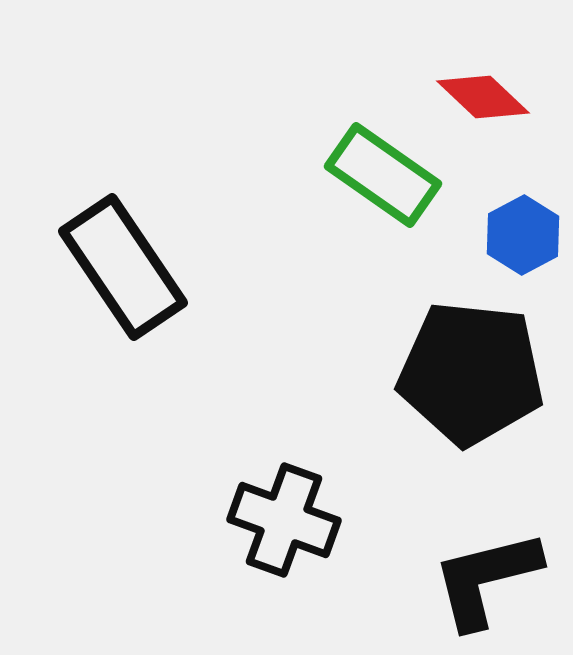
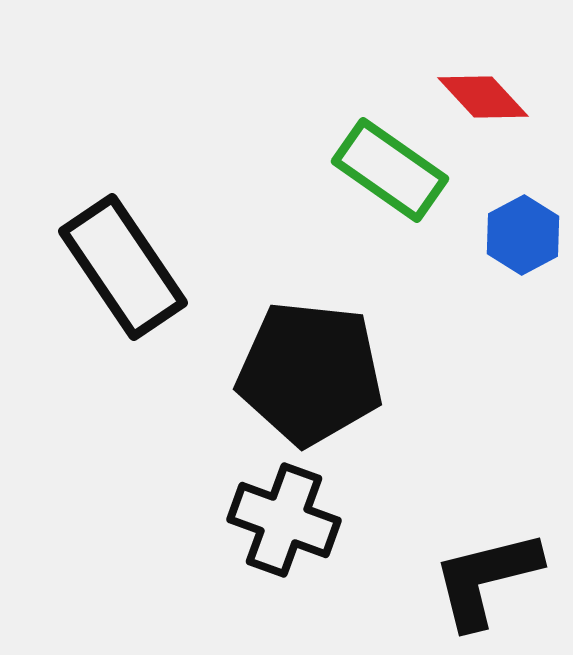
red diamond: rotated 4 degrees clockwise
green rectangle: moved 7 px right, 5 px up
black pentagon: moved 161 px left
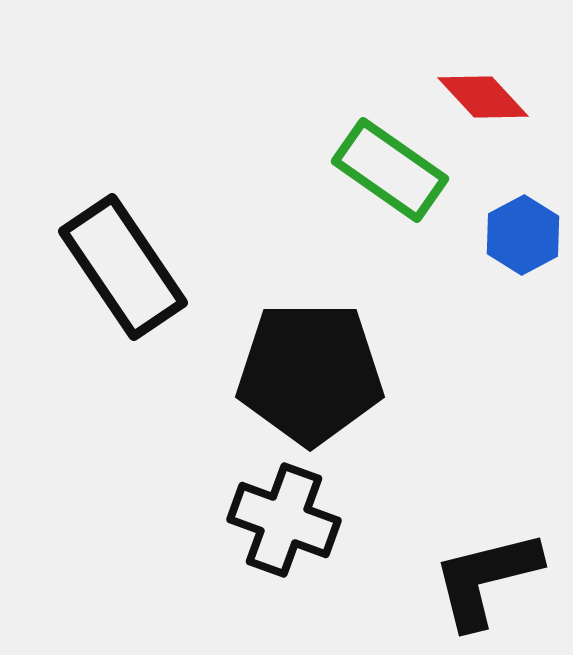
black pentagon: rotated 6 degrees counterclockwise
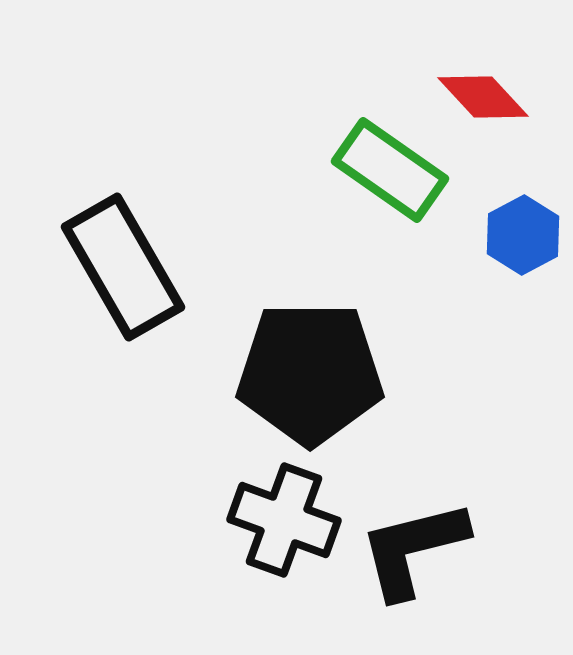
black rectangle: rotated 4 degrees clockwise
black L-shape: moved 73 px left, 30 px up
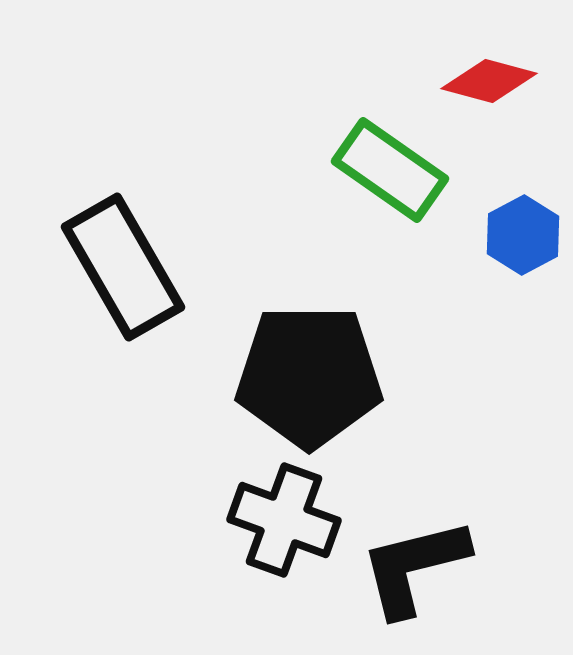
red diamond: moved 6 px right, 16 px up; rotated 32 degrees counterclockwise
black pentagon: moved 1 px left, 3 px down
black L-shape: moved 1 px right, 18 px down
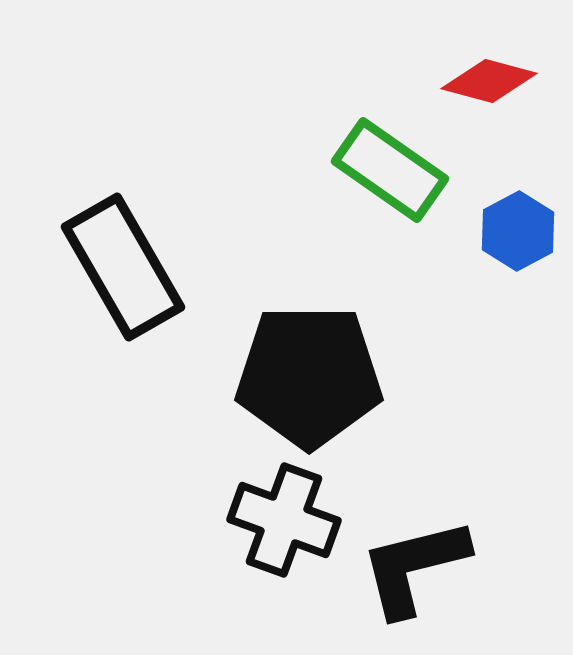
blue hexagon: moved 5 px left, 4 px up
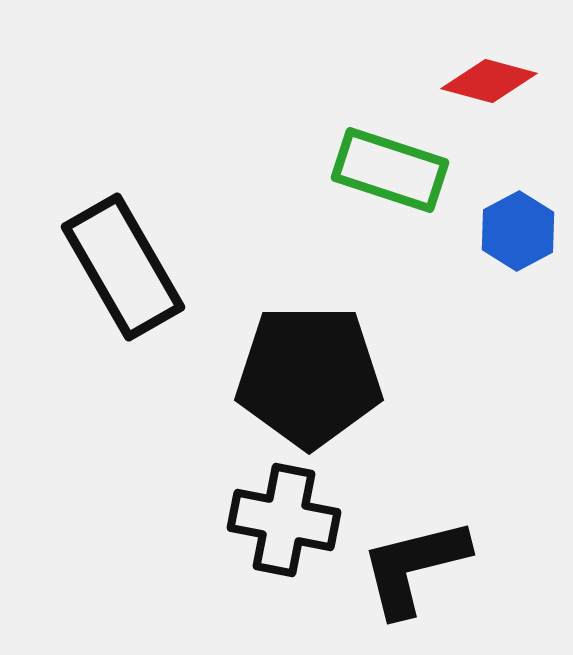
green rectangle: rotated 17 degrees counterclockwise
black cross: rotated 9 degrees counterclockwise
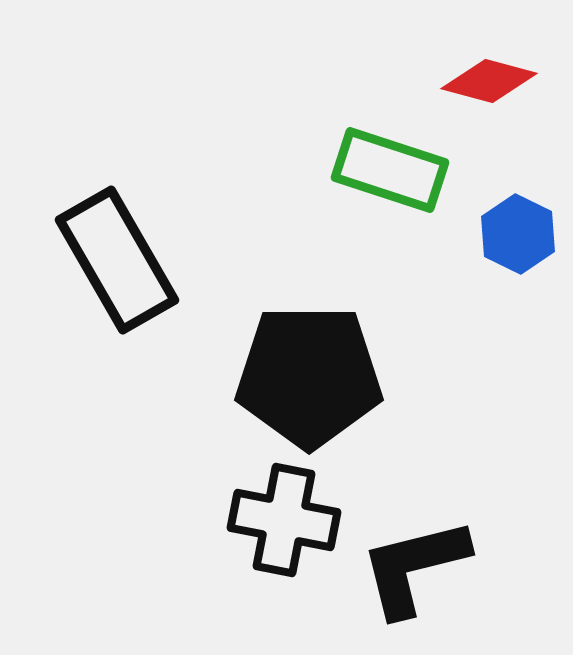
blue hexagon: moved 3 px down; rotated 6 degrees counterclockwise
black rectangle: moved 6 px left, 7 px up
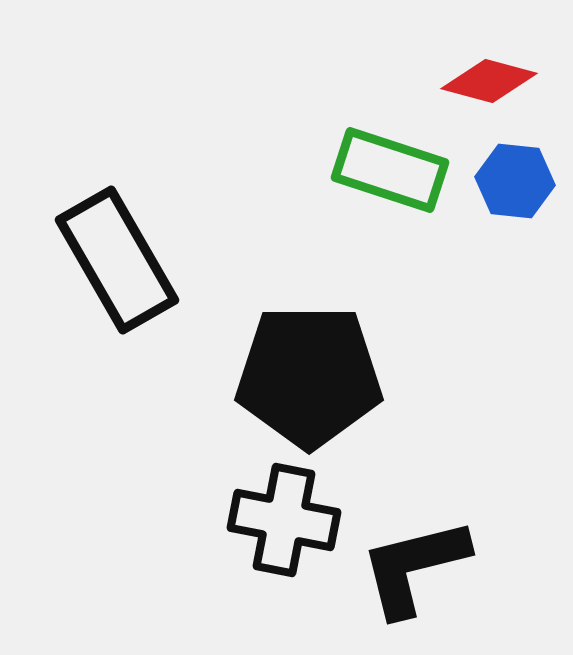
blue hexagon: moved 3 px left, 53 px up; rotated 20 degrees counterclockwise
